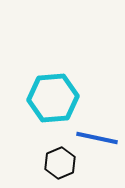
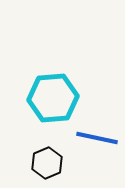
black hexagon: moved 13 px left
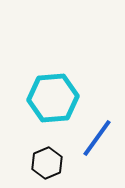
blue line: rotated 66 degrees counterclockwise
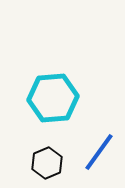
blue line: moved 2 px right, 14 px down
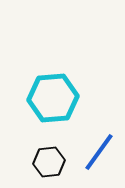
black hexagon: moved 2 px right, 1 px up; rotated 16 degrees clockwise
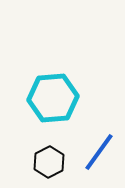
black hexagon: rotated 20 degrees counterclockwise
